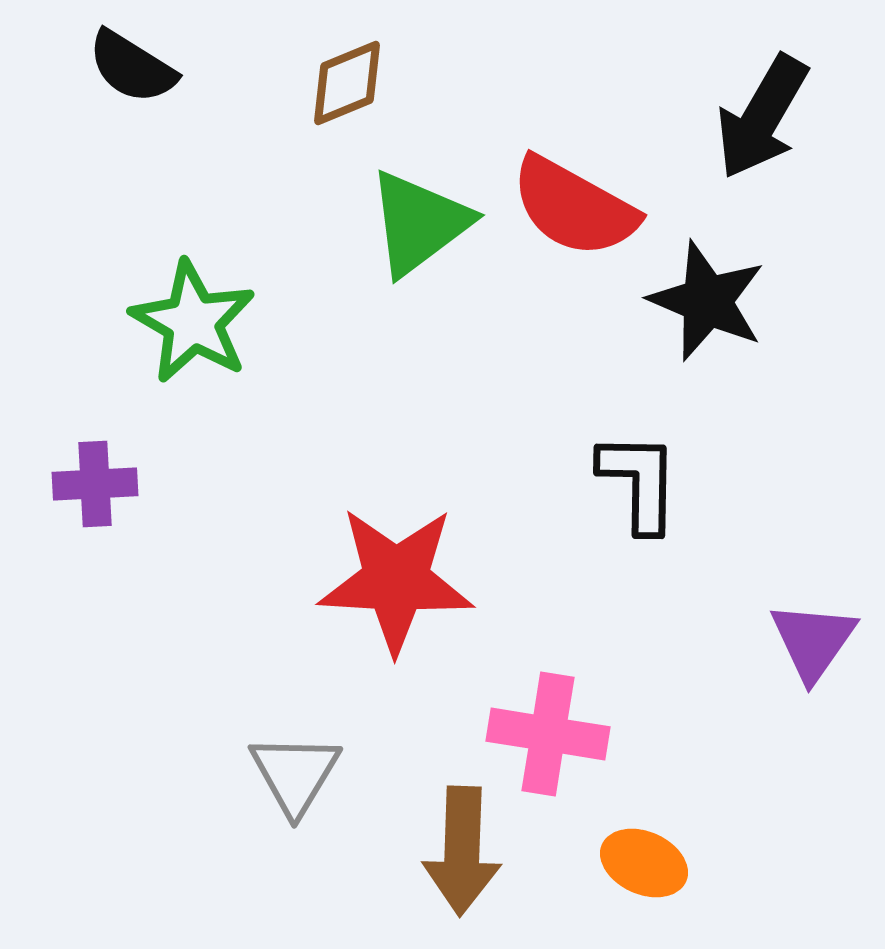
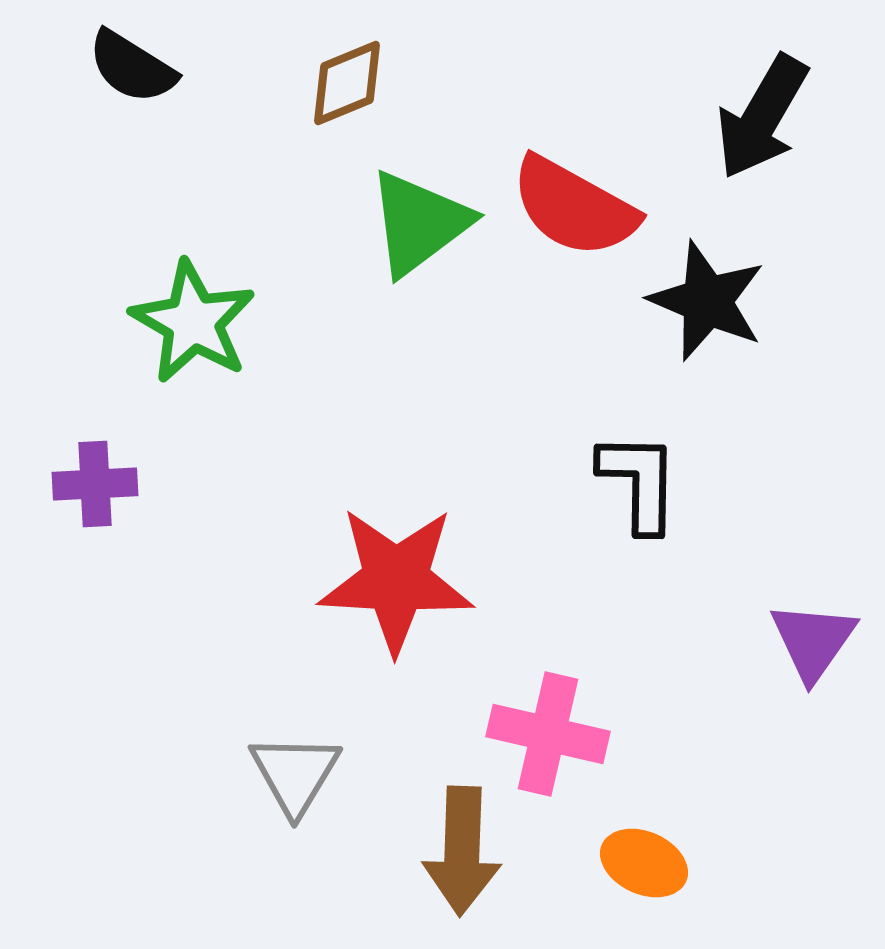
pink cross: rotated 4 degrees clockwise
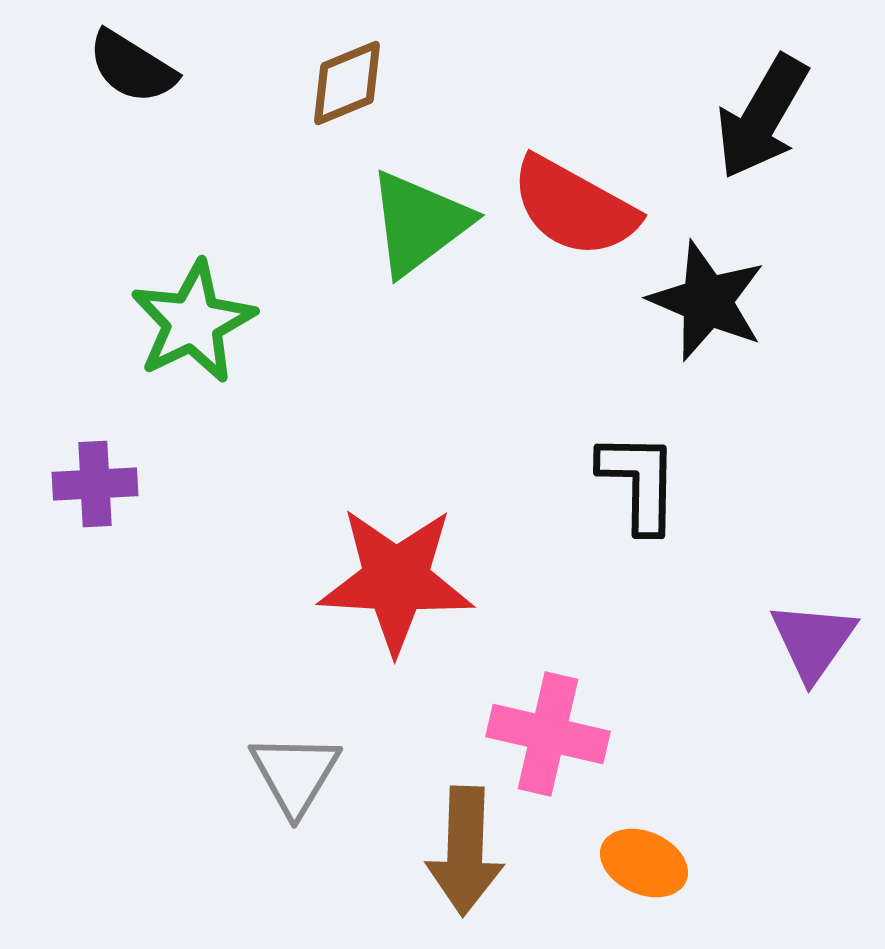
green star: rotated 16 degrees clockwise
brown arrow: moved 3 px right
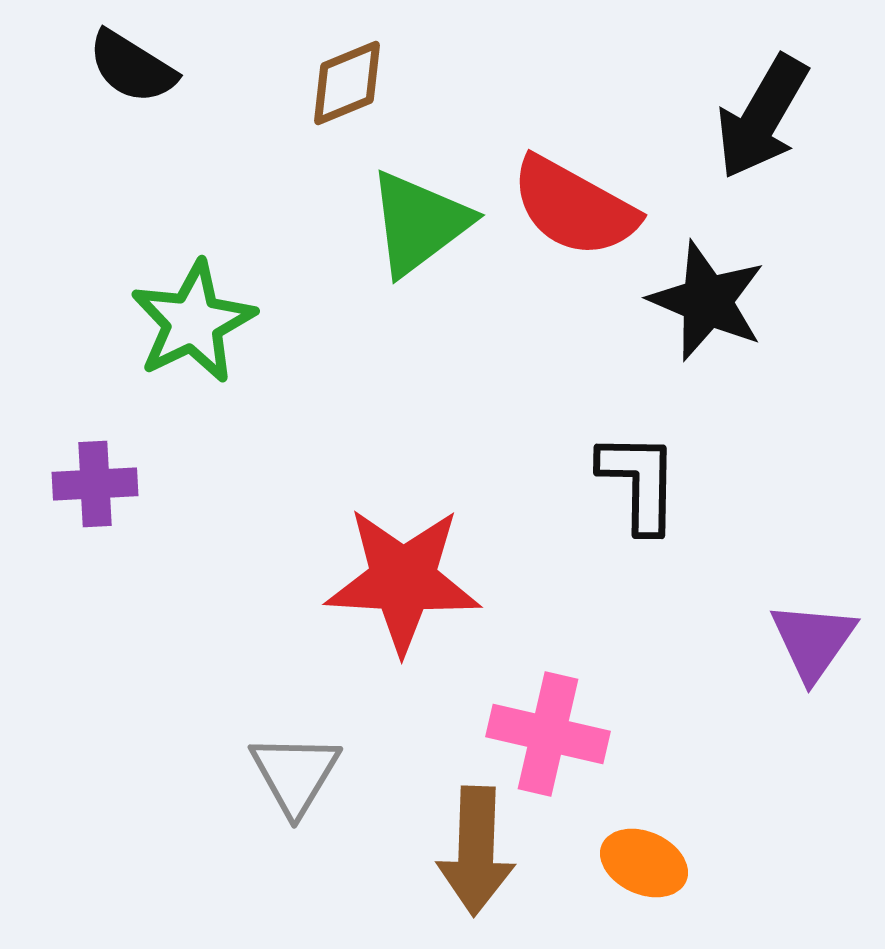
red star: moved 7 px right
brown arrow: moved 11 px right
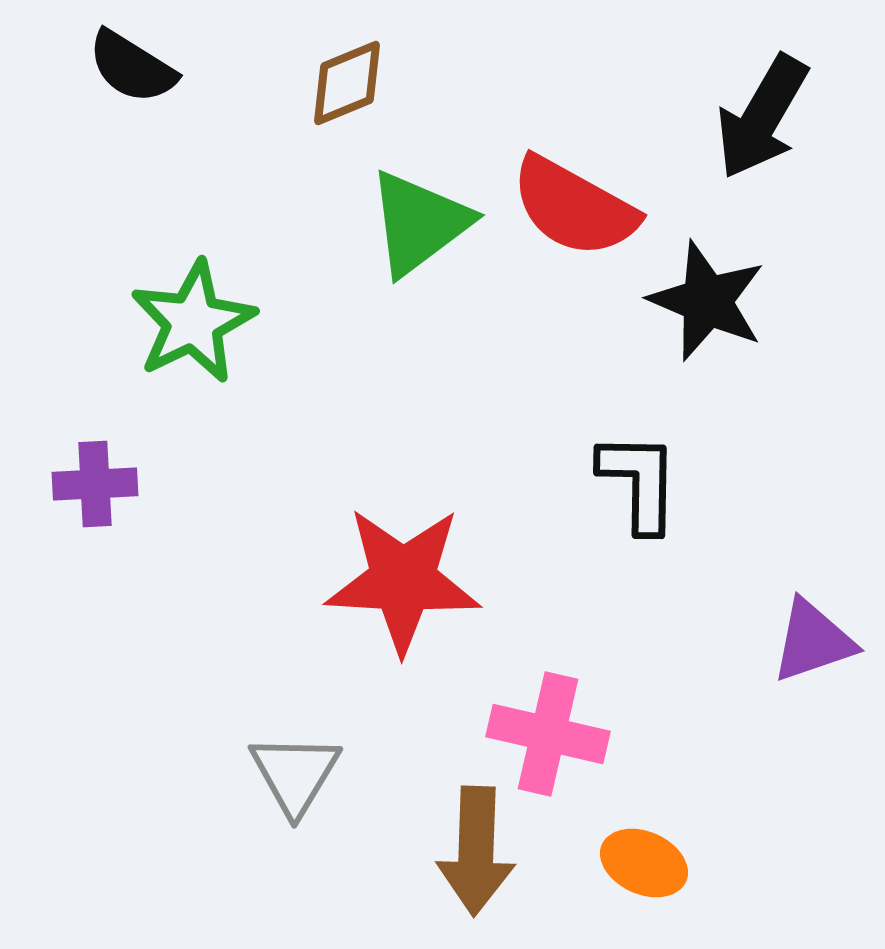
purple triangle: rotated 36 degrees clockwise
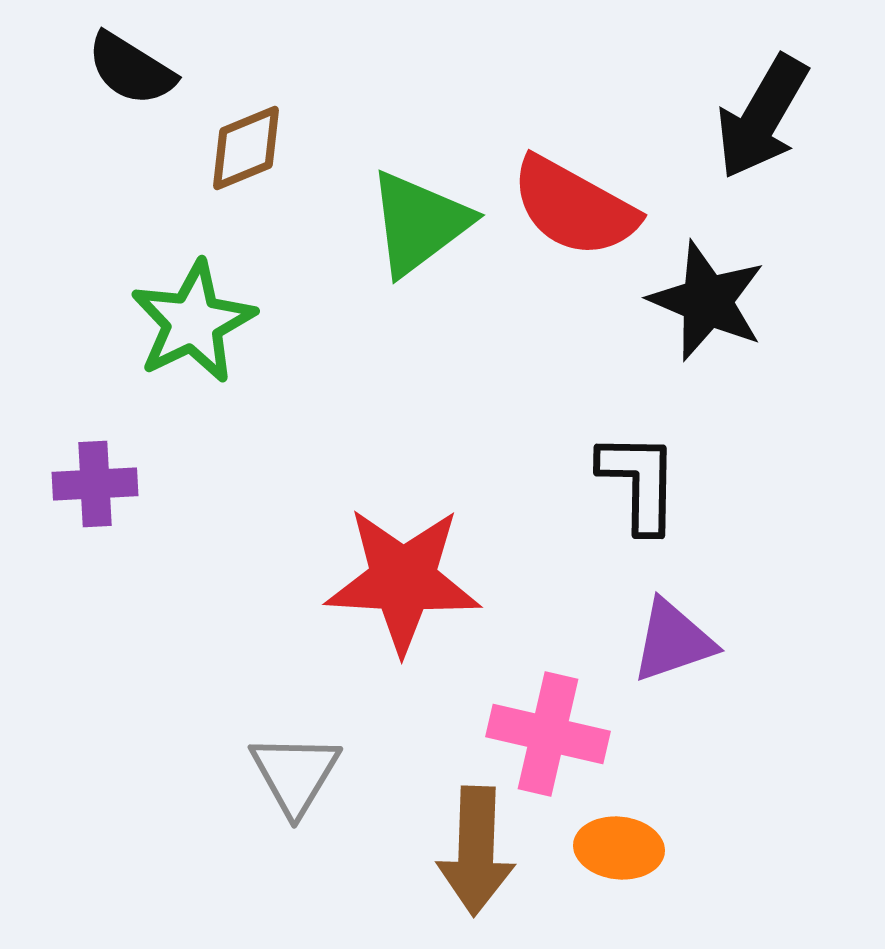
black semicircle: moved 1 px left, 2 px down
brown diamond: moved 101 px left, 65 px down
purple triangle: moved 140 px left
orange ellipse: moved 25 px left, 15 px up; rotated 18 degrees counterclockwise
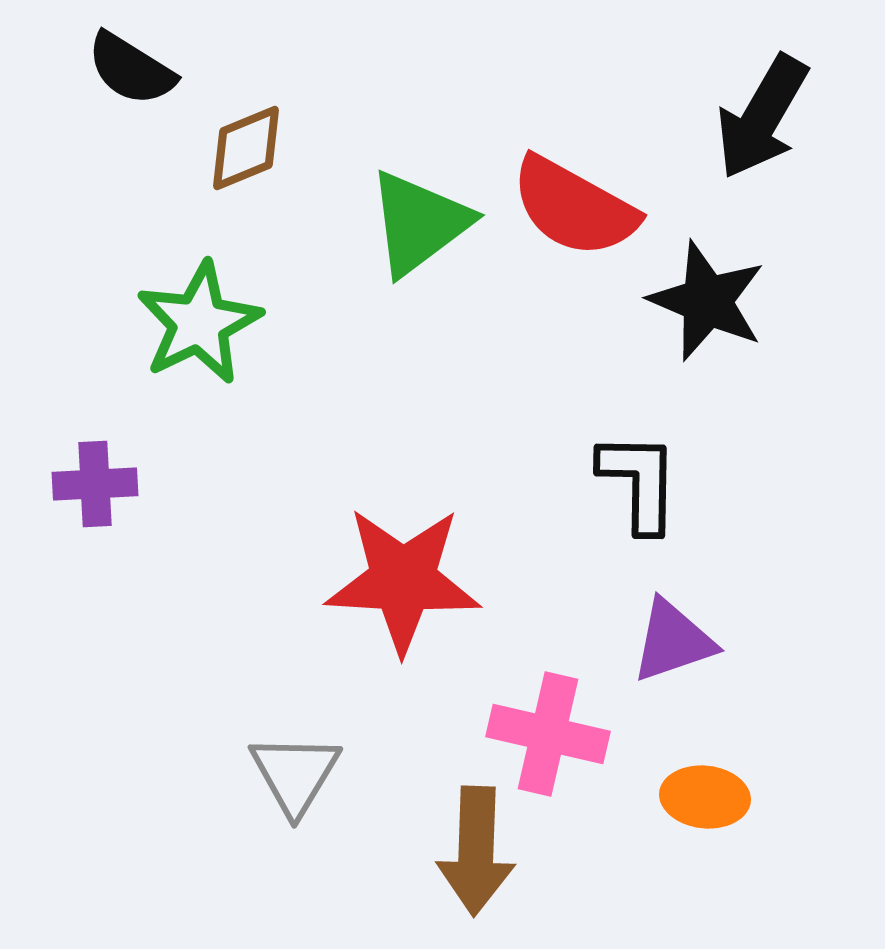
green star: moved 6 px right, 1 px down
orange ellipse: moved 86 px right, 51 px up
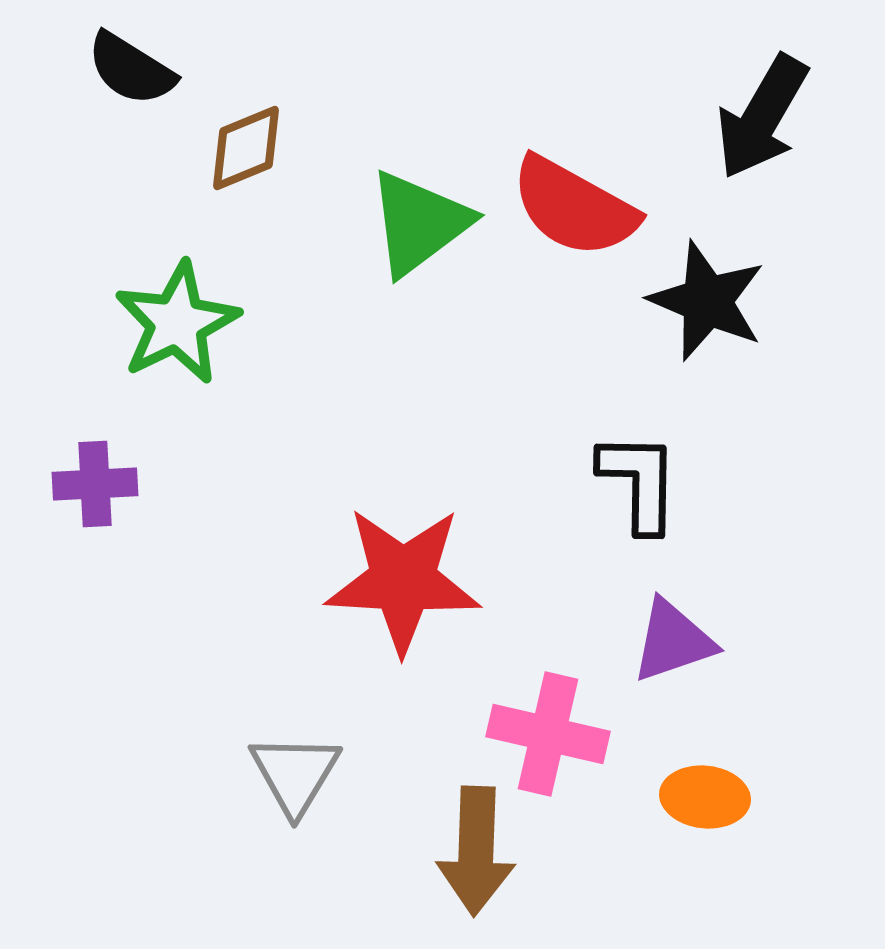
green star: moved 22 px left
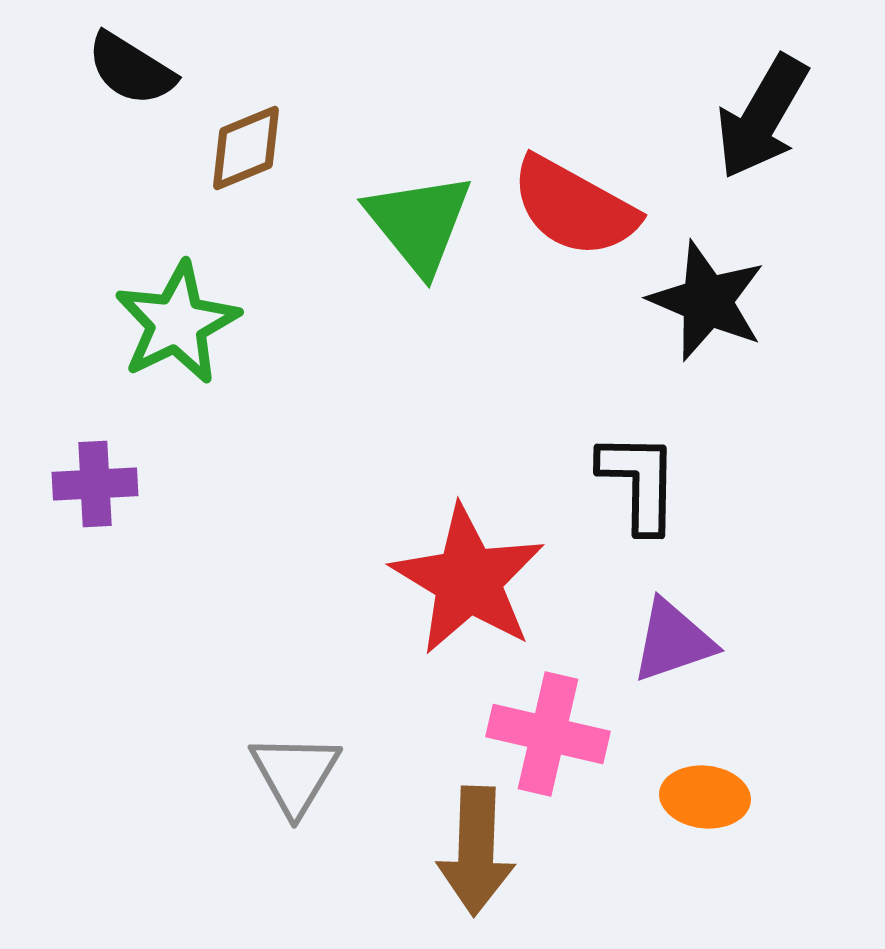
green triangle: rotated 32 degrees counterclockwise
red star: moved 65 px right; rotated 28 degrees clockwise
